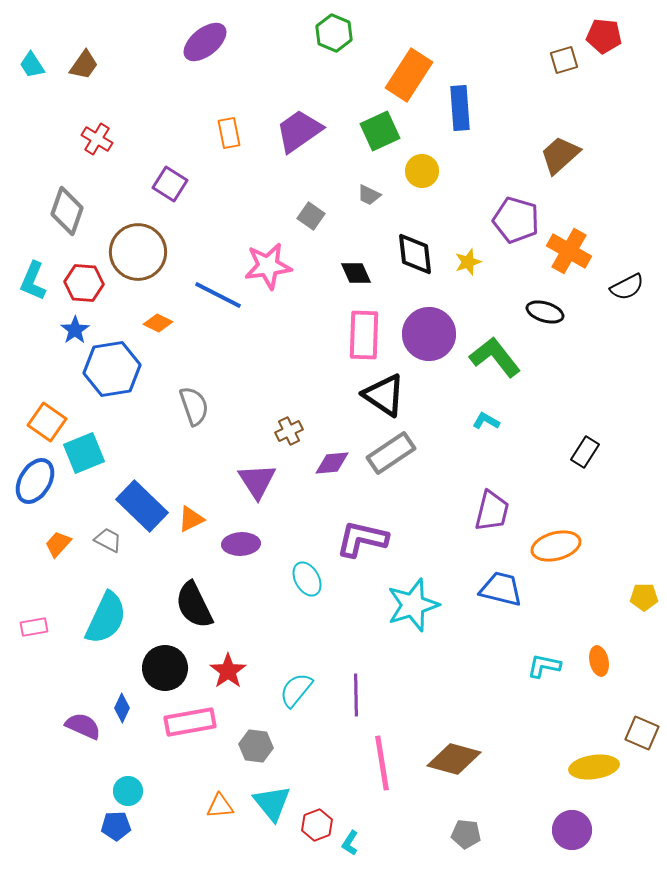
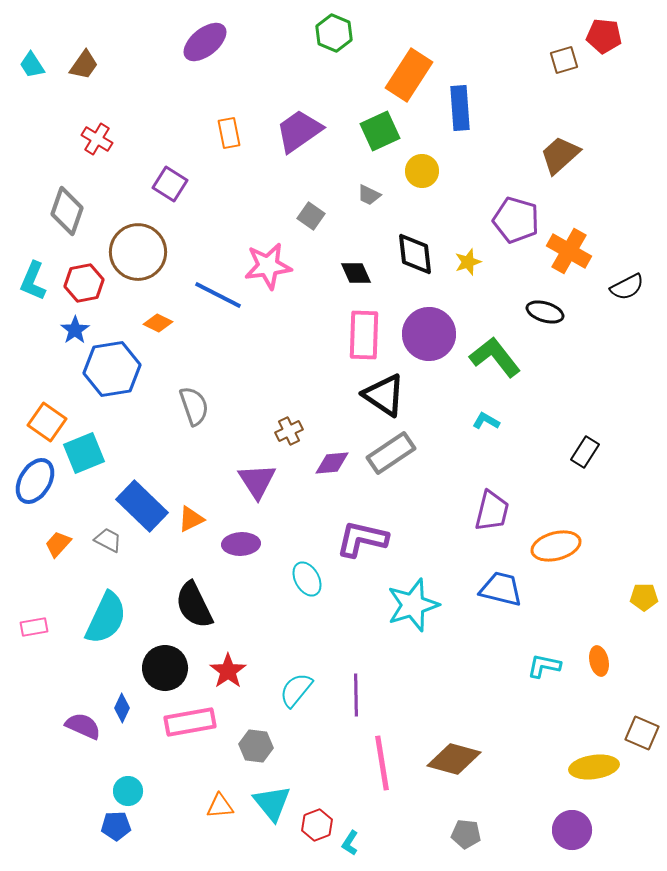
red hexagon at (84, 283): rotated 15 degrees counterclockwise
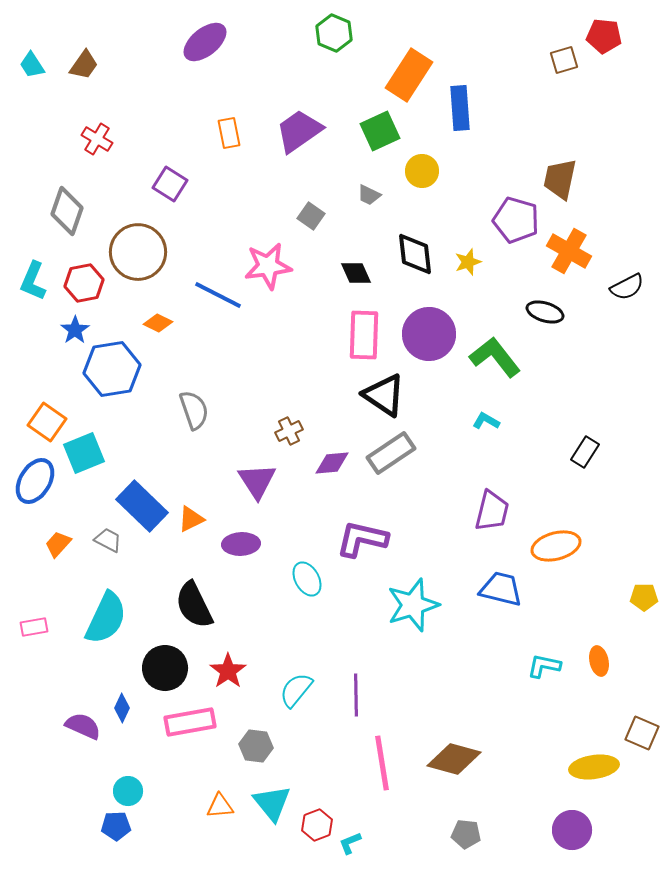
brown trapezoid at (560, 155): moved 24 px down; rotated 36 degrees counterclockwise
gray semicircle at (194, 406): moved 4 px down
cyan L-shape at (350, 843): rotated 35 degrees clockwise
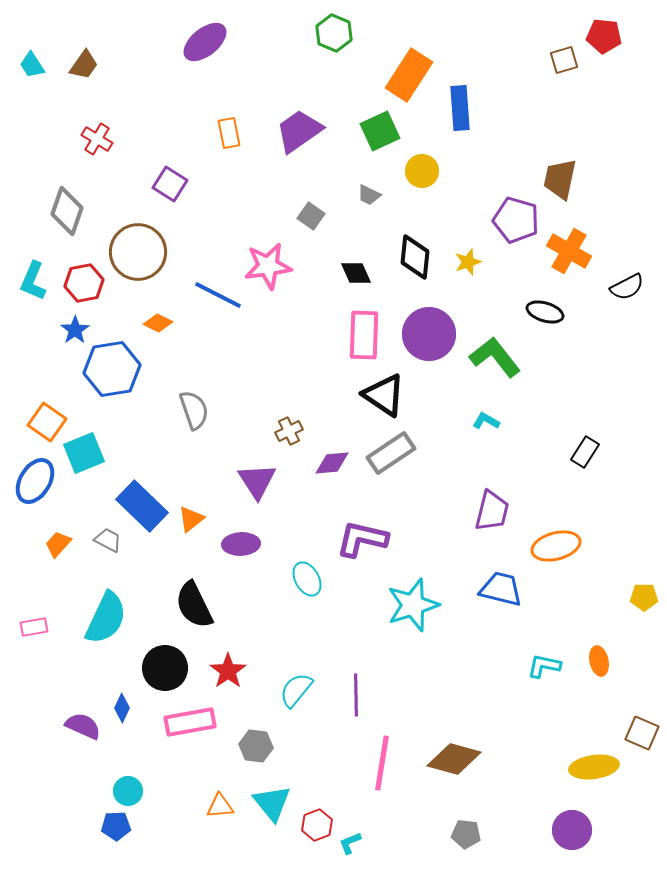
black diamond at (415, 254): moved 3 px down; rotated 12 degrees clockwise
orange triangle at (191, 519): rotated 12 degrees counterclockwise
pink line at (382, 763): rotated 18 degrees clockwise
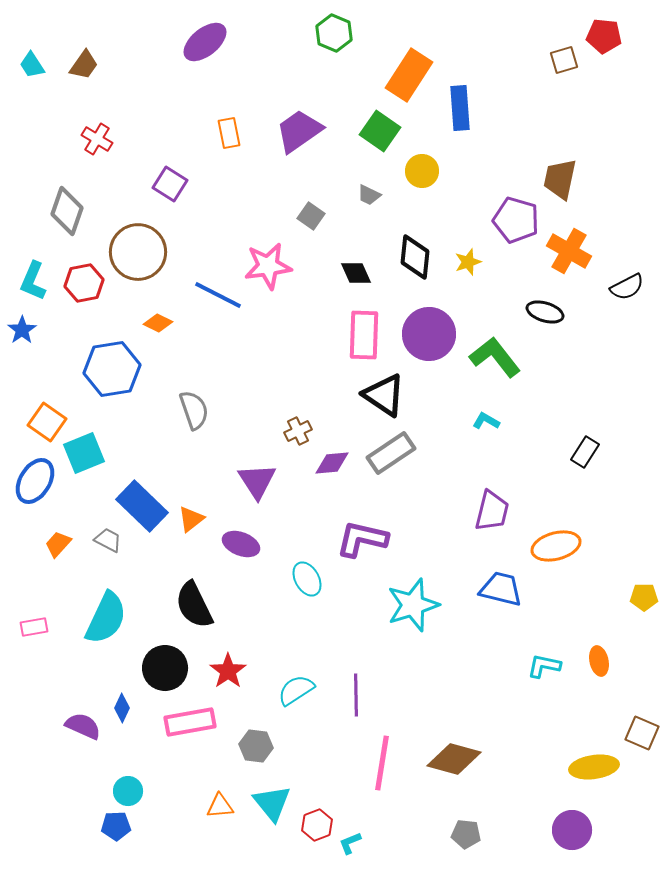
green square at (380, 131): rotated 30 degrees counterclockwise
blue star at (75, 330): moved 53 px left
brown cross at (289, 431): moved 9 px right
purple ellipse at (241, 544): rotated 24 degrees clockwise
cyan semicircle at (296, 690): rotated 18 degrees clockwise
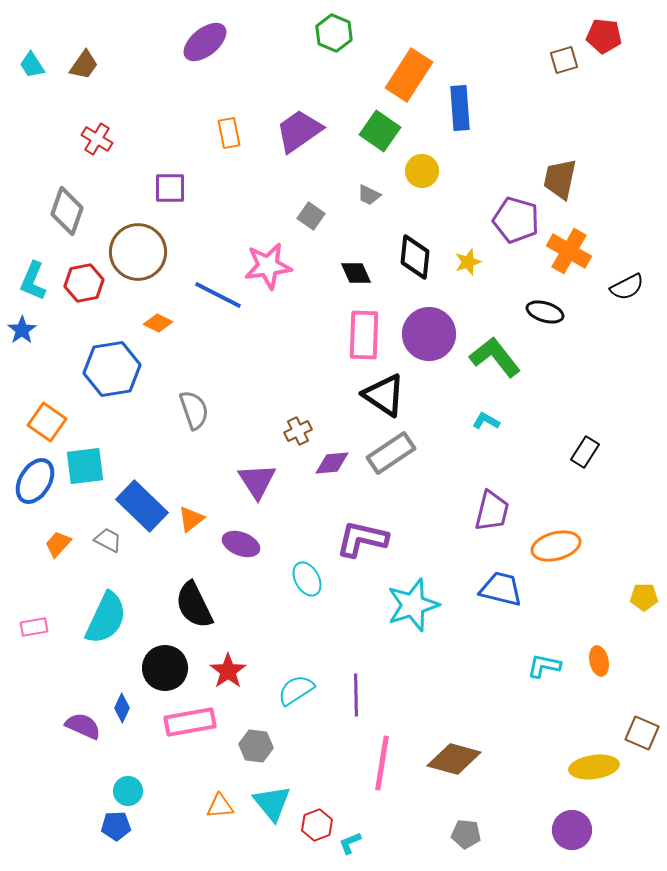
purple square at (170, 184): moved 4 px down; rotated 32 degrees counterclockwise
cyan square at (84, 453): moved 1 px right, 13 px down; rotated 15 degrees clockwise
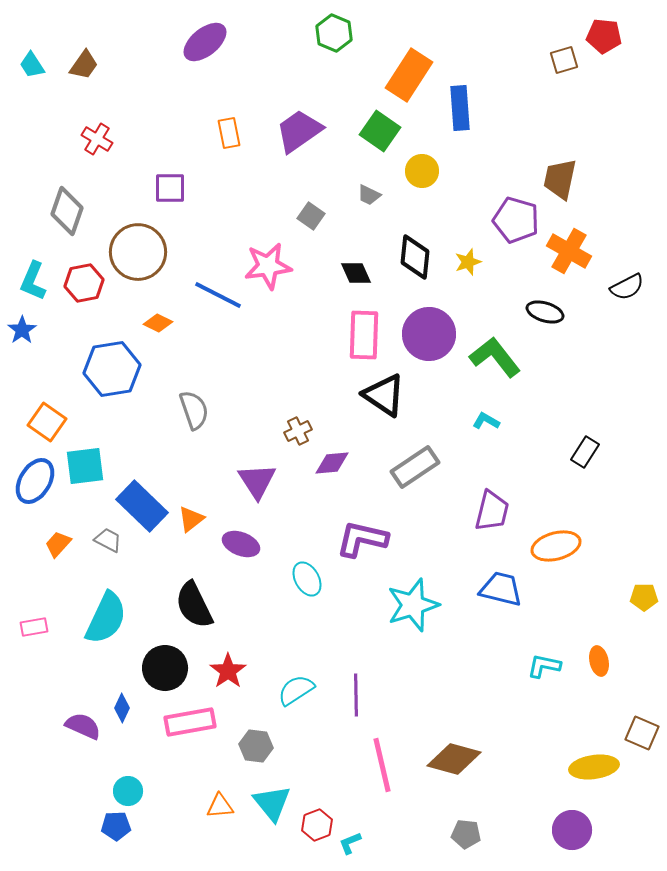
gray rectangle at (391, 453): moved 24 px right, 14 px down
pink line at (382, 763): moved 2 px down; rotated 22 degrees counterclockwise
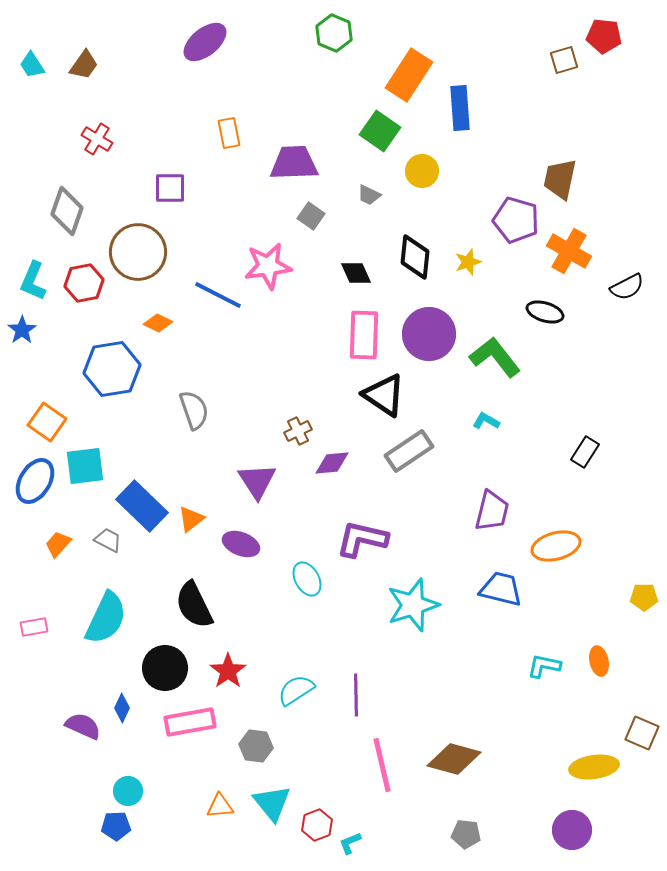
purple trapezoid at (299, 131): moved 5 px left, 32 px down; rotated 33 degrees clockwise
gray rectangle at (415, 467): moved 6 px left, 16 px up
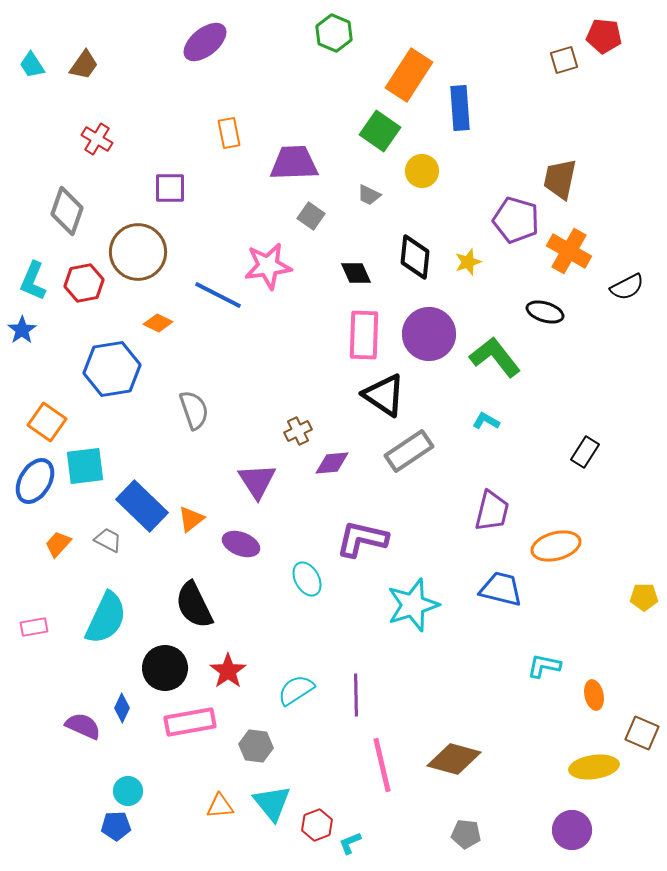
orange ellipse at (599, 661): moved 5 px left, 34 px down
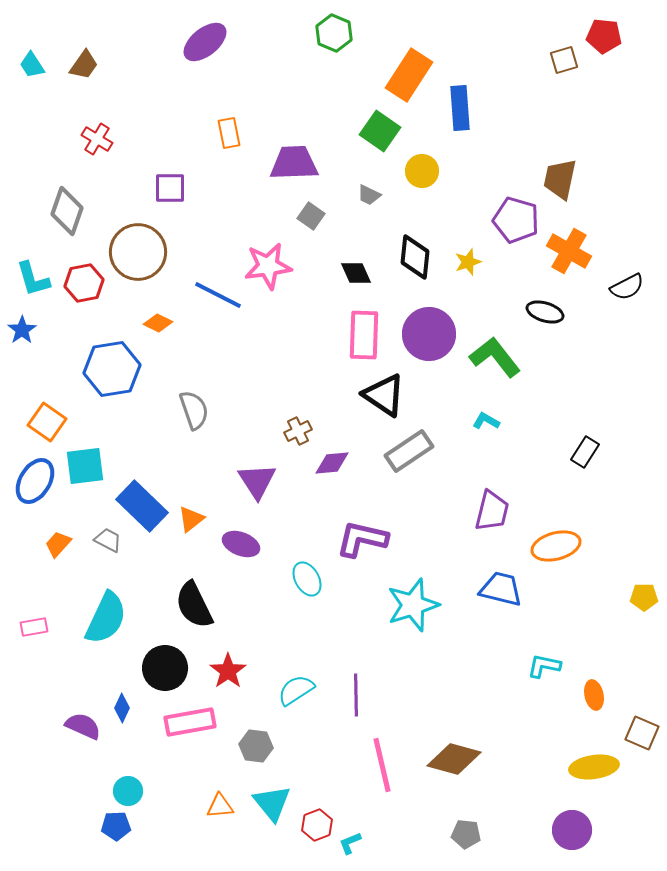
cyan L-shape at (33, 281): moved 2 px up; rotated 39 degrees counterclockwise
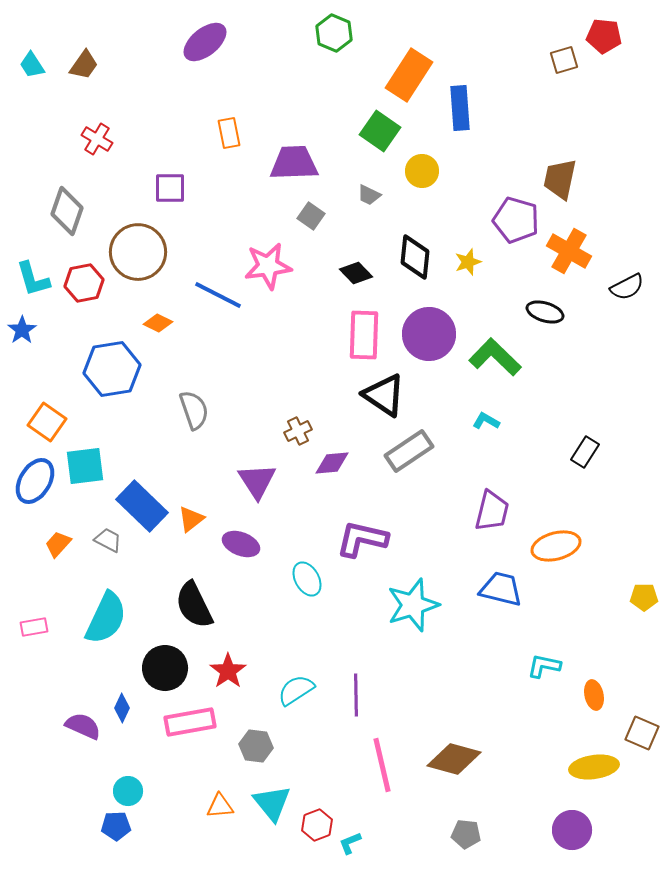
black diamond at (356, 273): rotated 20 degrees counterclockwise
green L-shape at (495, 357): rotated 8 degrees counterclockwise
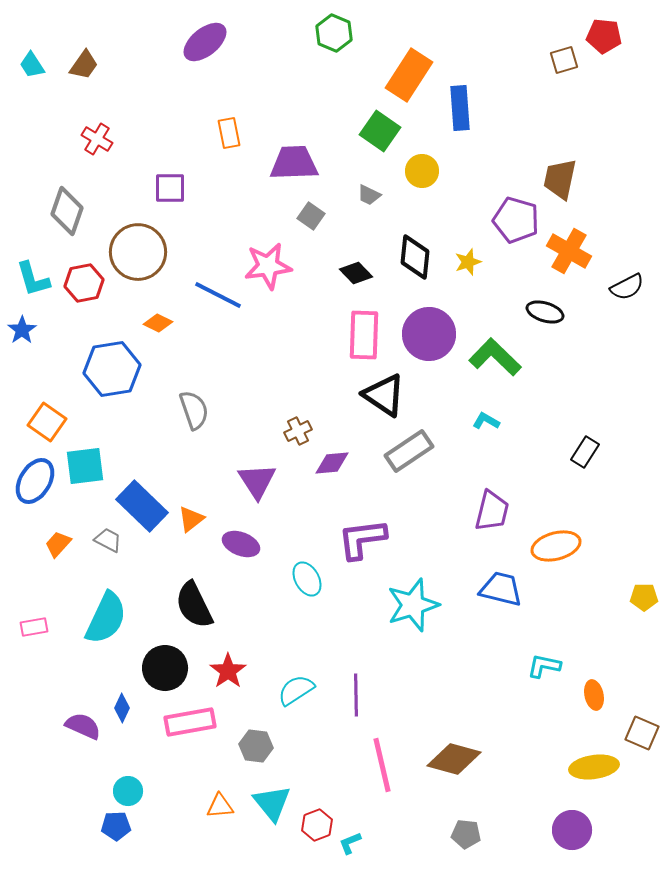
purple L-shape at (362, 539): rotated 20 degrees counterclockwise
